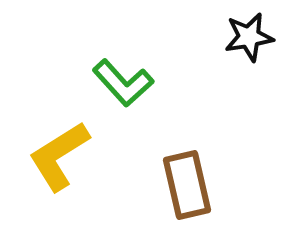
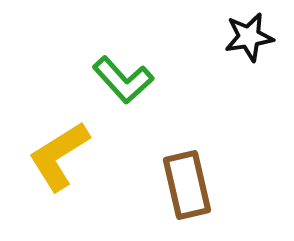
green L-shape: moved 3 px up
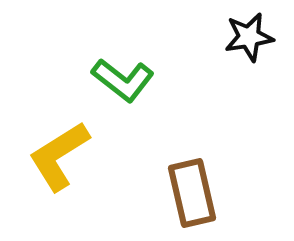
green L-shape: rotated 10 degrees counterclockwise
brown rectangle: moved 5 px right, 8 px down
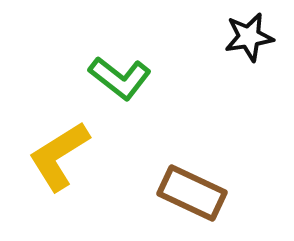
green L-shape: moved 3 px left, 2 px up
brown rectangle: rotated 52 degrees counterclockwise
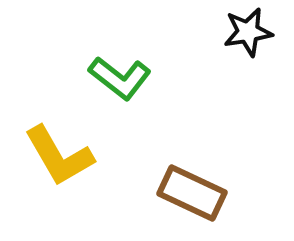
black star: moved 1 px left, 5 px up
yellow L-shape: rotated 88 degrees counterclockwise
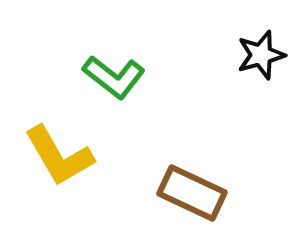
black star: moved 13 px right, 23 px down; rotated 6 degrees counterclockwise
green L-shape: moved 6 px left, 1 px up
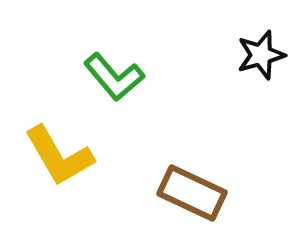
green L-shape: rotated 12 degrees clockwise
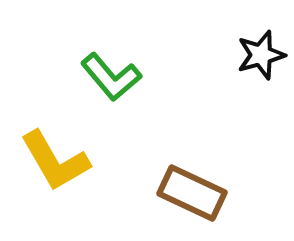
green L-shape: moved 3 px left
yellow L-shape: moved 4 px left, 5 px down
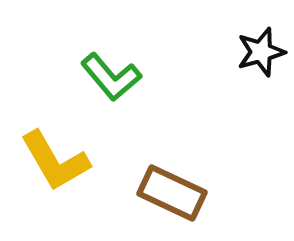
black star: moved 3 px up
brown rectangle: moved 20 px left
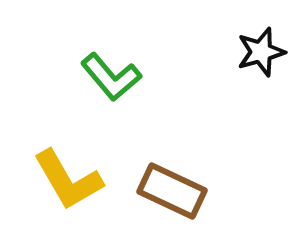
yellow L-shape: moved 13 px right, 19 px down
brown rectangle: moved 2 px up
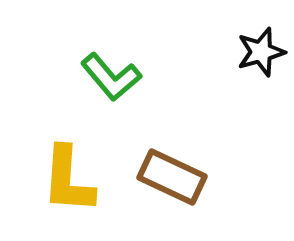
yellow L-shape: rotated 34 degrees clockwise
brown rectangle: moved 14 px up
